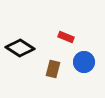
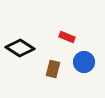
red rectangle: moved 1 px right
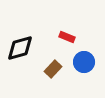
black diamond: rotated 48 degrees counterclockwise
brown rectangle: rotated 30 degrees clockwise
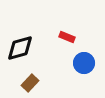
blue circle: moved 1 px down
brown rectangle: moved 23 px left, 14 px down
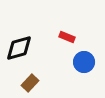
black diamond: moved 1 px left
blue circle: moved 1 px up
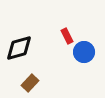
red rectangle: moved 1 px up; rotated 42 degrees clockwise
blue circle: moved 10 px up
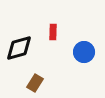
red rectangle: moved 14 px left, 4 px up; rotated 28 degrees clockwise
brown rectangle: moved 5 px right; rotated 12 degrees counterclockwise
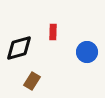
blue circle: moved 3 px right
brown rectangle: moved 3 px left, 2 px up
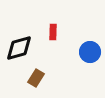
blue circle: moved 3 px right
brown rectangle: moved 4 px right, 3 px up
